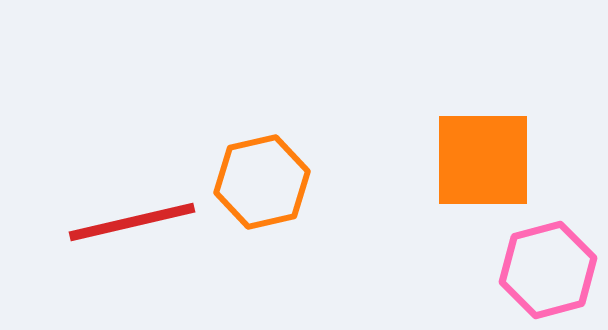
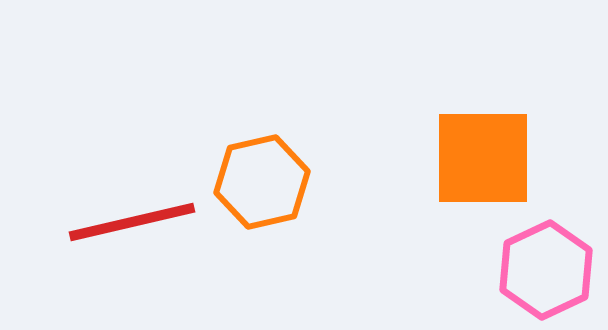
orange square: moved 2 px up
pink hexagon: moved 2 px left; rotated 10 degrees counterclockwise
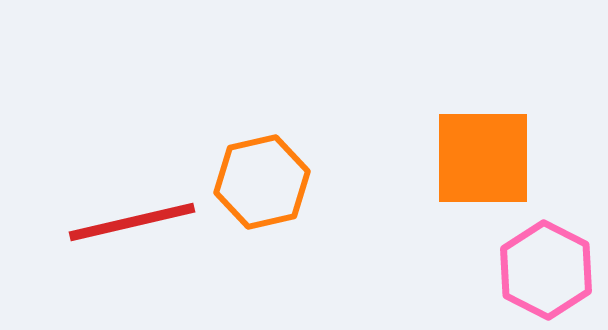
pink hexagon: rotated 8 degrees counterclockwise
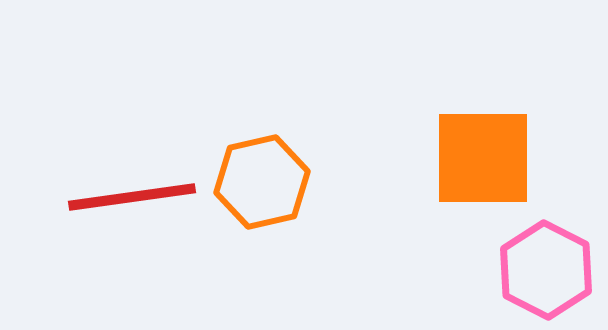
red line: moved 25 px up; rotated 5 degrees clockwise
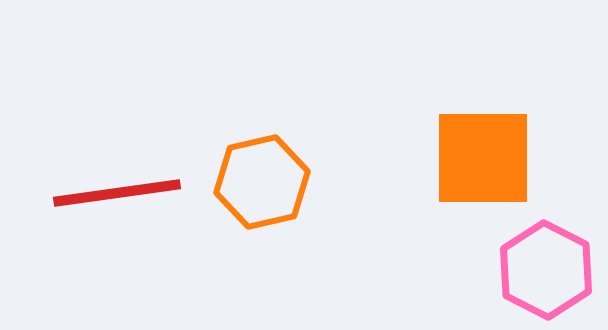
red line: moved 15 px left, 4 px up
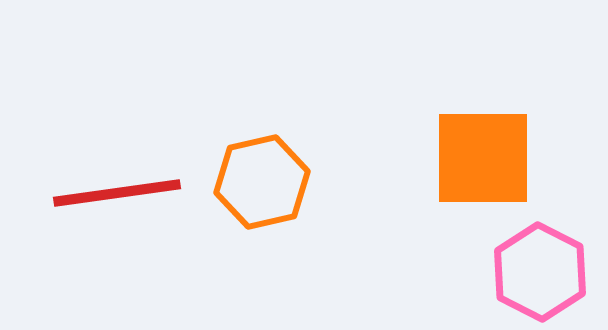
pink hexagon: moved 6 px left, 2 px down
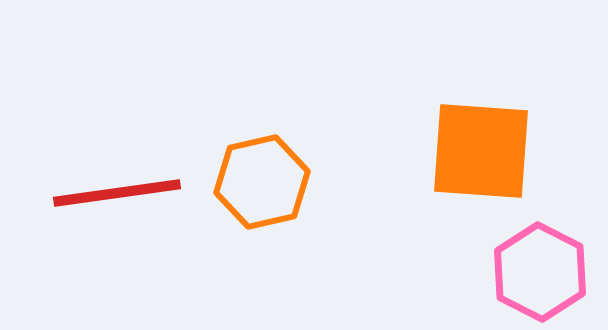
orange square: moved 2 px left, 7 px up; rotated 4 degrees clockwise
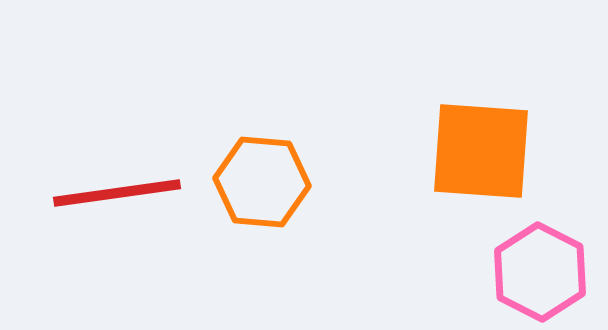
orange hexagon: rotated 18 degrees clockwise
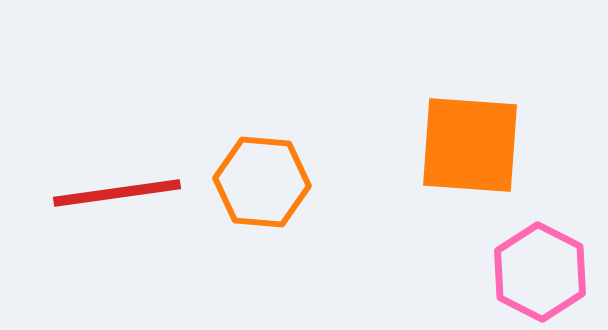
orange square: moved 11 px left, 6 px up
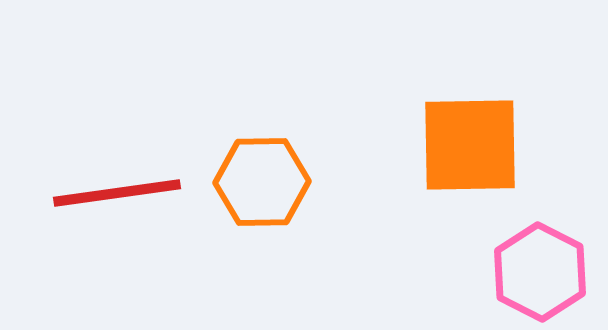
orange square: rotated 5 degrees counterclockwise
orange hexagon: rotated 6 degrees counterclockwise
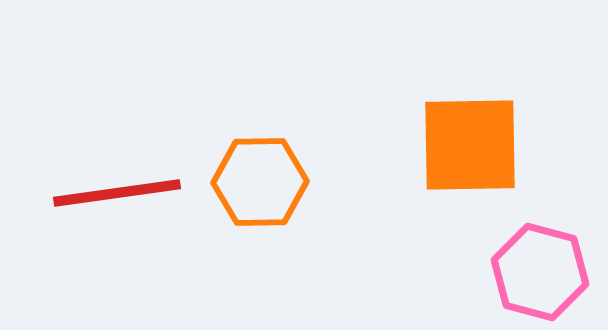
orange hexagon: moved 2 px left
pink hexagon: rotated 12 degrees counterclockwise
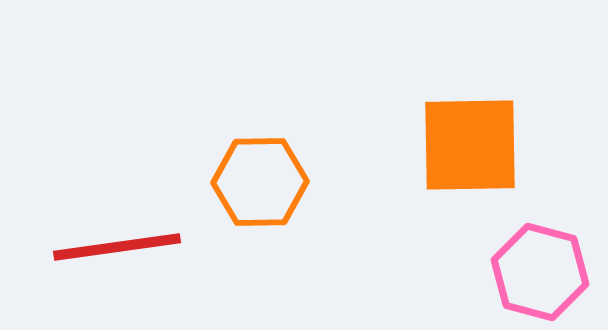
red line: moved 54 px down
